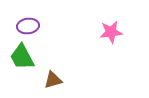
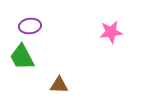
purple ellipse: moved 2 px right
brown triangle: moved 6 px right, 5 px down; rotated 18 degrees clockwise
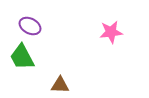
purple ellipse: rotated 35 degrees clockwise
brown triangle: moved 1 px right
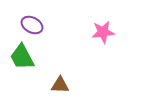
purple ellipse: moved 2 px right, 1 px up
pink star: moved 8 px left
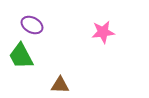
green trapezoid: moved 1 px left, 1 px up
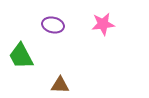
purple ellipse: moved 21 px right; rotated 15 degrees counterclockwise
pink star: moved 8 px up
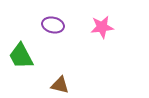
pink star: moved 1 px left, 3 px down
brown triangle: rotated 12 degrees clockwise
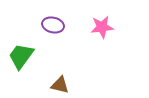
green trapezoid: rotated 64 degrees clockwise
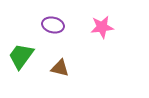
brown triangle: moved 17 px up
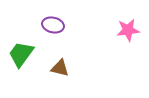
pink star: moved 26 px right, 3 px down
green trapezoid: moved 2 px up
